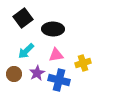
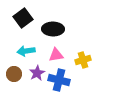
cyan arrow: rotated 36 degrees clockwise
yellow cross: moved 3 px up
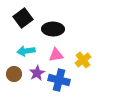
yellow cross: rotated 21 degrees counterclockwise
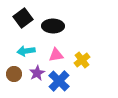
black ellipse: moved 3 px up
yellow cross: moved 1 px left
blue cross: moved 1 px down; rotated 30 degrees clockwise
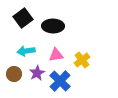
blue cross: moved 1 px right
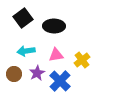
black ellipse: moved 1 px right
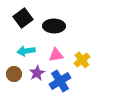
blue cross: rotated 15 degrees clockwise
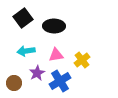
brown circle: moved 9 px down
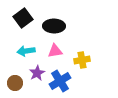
pink triangle: moved 1 px left, 4 px up
yellow cross: rotated 28 degrees clockwise
brown circle: moved 1 px right
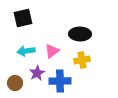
black square: rotated 24 degrees clockwise
black ellipse: moved 26 px right, 8 px down
pink triangle: moved 3 px left; rotated 28 degrees counterclockwise
blue cross: rotated 30 degrees clockwise
